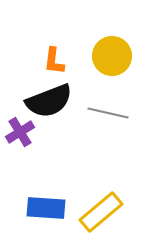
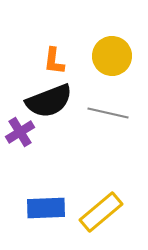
blue rectangle: rotated 6 degrees counterclockwise
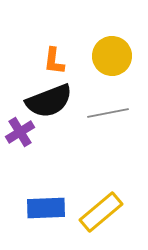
gray line: rotated 24 degrees counterclockwise
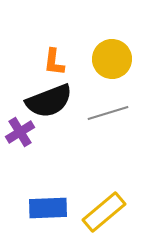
yellow circle: moved 3 px down
orange L-shape: moved 1 px down
gray line: rotated 6 degrees counterclockwise
blue rectangle: moved 2 px right
yellow rectangle: moved 3 px right
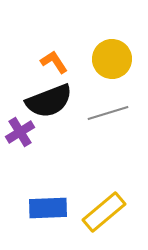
orange L-shape: rotated 140 degrees clockwise
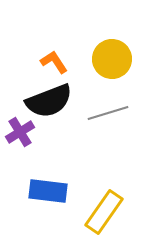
blue rectangle: moved 17 px up; rotated 9 degrees clockwise
yellow rectangle: rotated 15 degrees counterclockwise
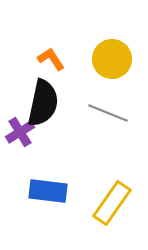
orange L-shape: moved 3 px left, 3 px up
black semicircle: moved 6 px left, 2 px down; rotated 57 degrees counterclockwise
gray line: rotated 39 degrees clockwise
yellow rectangle: moved 8 px right, 9 px up
